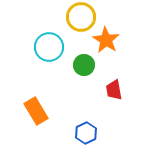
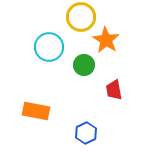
orange rectangle: rotated 48 degrees counterclockwise
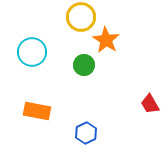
cyan circle: moved 17 px left, 5 px down
red trapezoid: moved 36 px right, 14 px down; rotated 20 degrees counterclockwise
orange rectangle: moved 1 px right
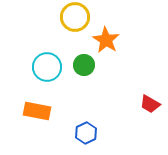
yellow circle: moved 6 px left
cyan circle: moved 15 px right, 15 px down
red trapezoid: rotated 30 degrees counterclockwise
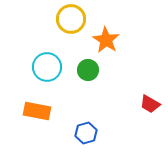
yellow circle: moved 4 px left, 2 px down
green circle: moved 4 px right, 5 px down
blue hexagon: rotated 10 degrees clockwise
